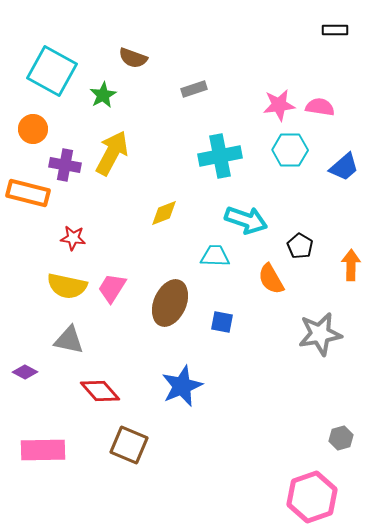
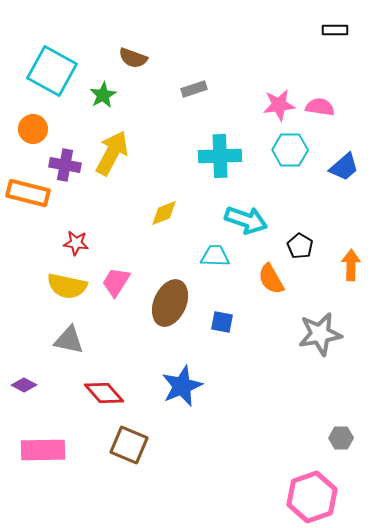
cyan cross: rotated 9 degrees clockwise
red star: moved 3 px right, 5 px down
pink trapezoid: moved 4 px right, 6 px up
purple diamond: moved 1 px left, 13 px down
red diamond: moved 4 px right, 2 px down
gray hexagon: rotated 15 degrees clockwise
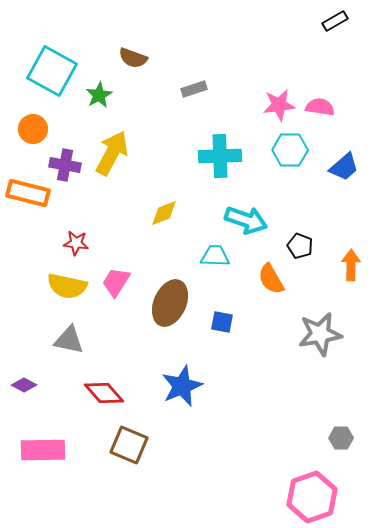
black rectangle: moved 9 px up; rotated 30 degrees counterclockwise
green star: moved 4 px left
black pentagon: rotated 10 degrees counterclockwise
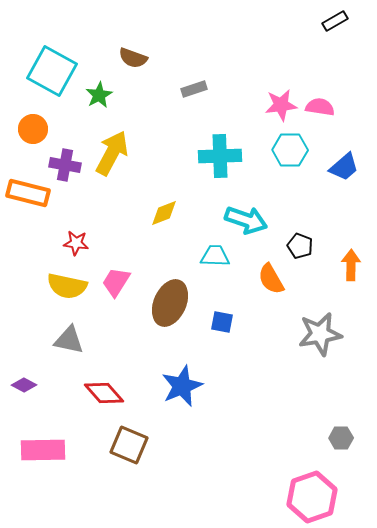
pink star: moved 2 px right
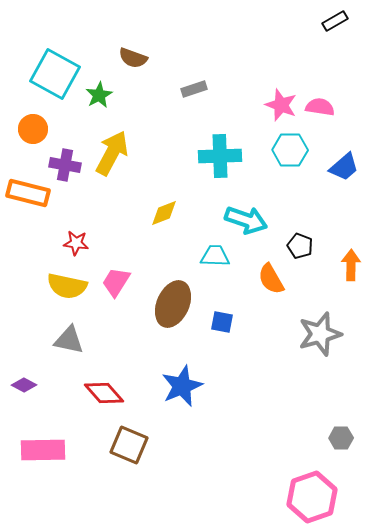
cyan square: moved 3 px right, 3 px down
pink star: rotated 28 degrees clockwise
brown ellipse: moved 3 px right, 1 px down
gray star: rotated 6 degrees counterclockwise
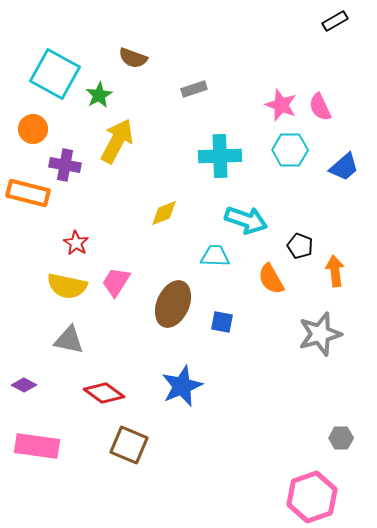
pink semicircle: rotated 124 degrees counterclockwise
yellow arrow: moved 5 px right, 12 px up
red star: rotated 25 degrees clockwise
orange arrow: moved 16 px left, 6 px down; rotated 8 degrees counterclockwise
red diamond: rotated 12 degrees counterclockwise
pink rectangle: moved 6 px left, 4 px up; rotated 9 degrees clockwise
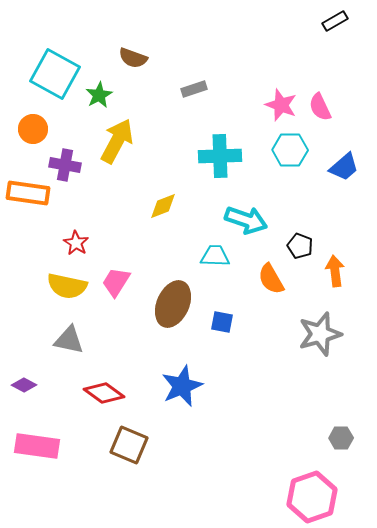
orange rectangle: rotated 6 degrees counterclockwise
yellow diamond: moved 1 px left, 7 px up
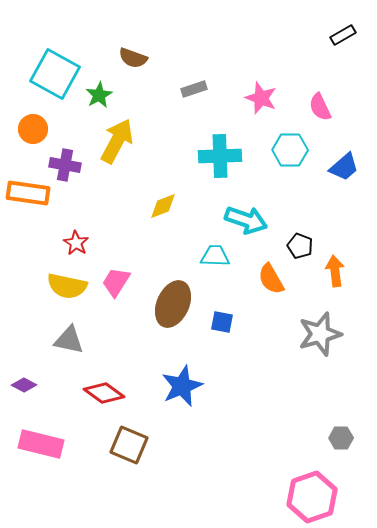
black rectangle: moved 8 px right, 14 px down
pink star: moved 20 px left, 7 px up
pink rectangle: moved 4 px right, 2 px up; rotated 6 degrees clockwise
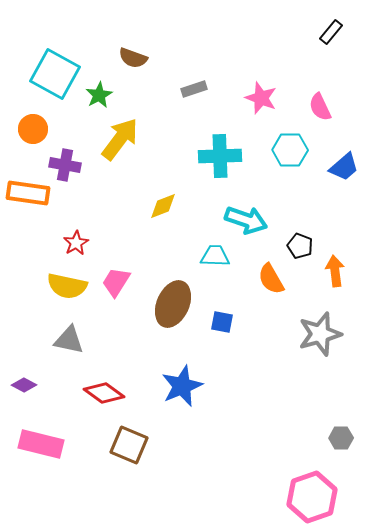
black rectangle: moved 12 px left, 3 px up; rotated 20 degrees counterclockwise
yellow arrow: moved 3 px right, 2 px up; rotated 9 degrees clockwise
red star: rotated 10 degrees clockwise
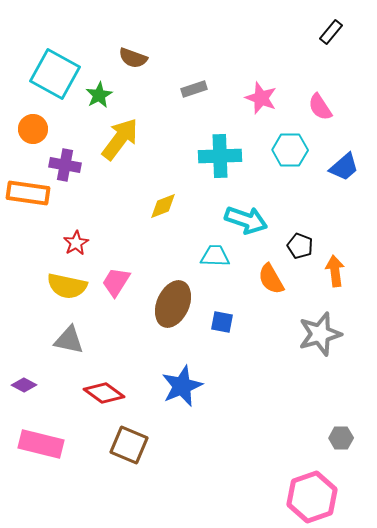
pink semicircle: rotated 8 degrees counterclockwise
